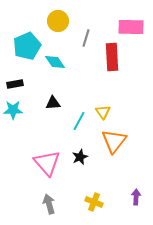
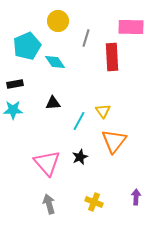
yellow triangle: moved 1 px up
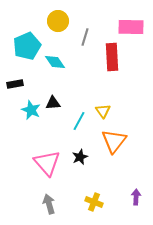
gray line: moved 1 px left, 1 px up
cyan star: moved 18 px right; rotated 24 degrees clockwise
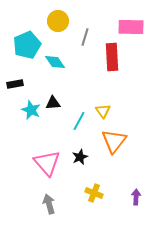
cyan pentagon: moved 1 px up
yellow cross: moved 9 px up
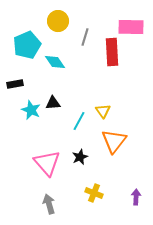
red rectangle: moved 5 px up
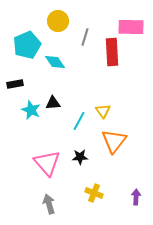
black star: rotated 21 degrees clockwise
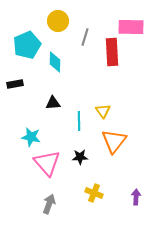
cyan diamond: rotated 35 degrees clockwise
cyan star: moved 27 px down; rotated 12 degrees counterclockwise
cyan line: rotated 30 degrees counterclockwise
gray arrow: rotated 36 degrees clockwise
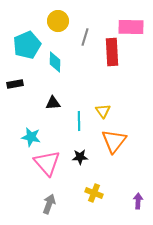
purple arrow: moved 2 px right, 4 px down
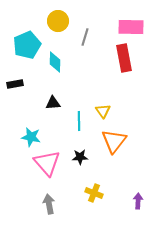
red rectangle: moved 12 px right, 6 px down; rotated 8 degrees counterclockwise
gray arrow: rotated 30 degrees counterclockwise
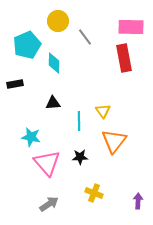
gray line: rotated 54 degrees counterclockwise
cyan diamond: moved 1 px left, 1 px down
gray arrow: rotated 66 degrees clockwise
